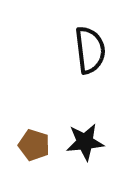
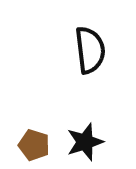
black star: rotated 12 degrees counterclockwise
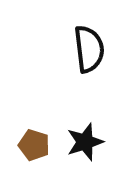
black semicircle: moved 1 px left, 1 px up
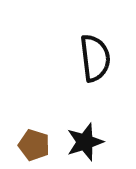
black semicircle: moved 6 px right, 9 px down
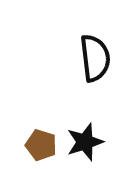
brown pentagon: moved 7 px right
